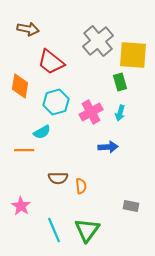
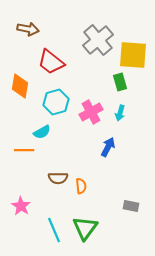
gray cross: moved 1 px up
blue arrow: rotated 60 degrees counterclockwise
green triangle: moved 2 px left, 2 px up
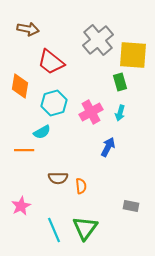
cyan hexagon: moved 2 px left, 1 px down
pink star: rotated 12 degrees clockwise
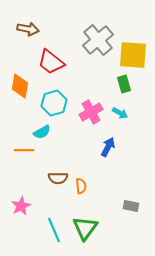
green rectangle: moved 4 px right, 2 px down
cyan arrow: rotated 77 degrees counterclockwise
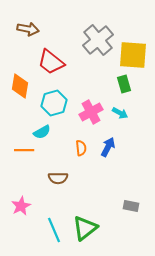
orange semicircle: moved 38 px up
green triangle: rotated 16 degrees clockwise
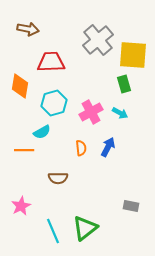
red trapezoid: rotated 140 degrees clockwise
cyan line: moved 1 px left, 1 px down
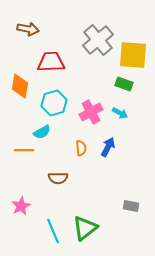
green rectangle: rotated 54 degrees counterclockwise
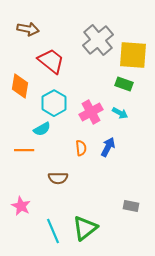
red trapezoid: moved 1 px up; rotated 40 degrees clockwise
cyan hexagon: rotated 15 degrees counterclockwise
cyan semicircle: moved 3 px up
pink star: rotated 18 degrees counterclockwise
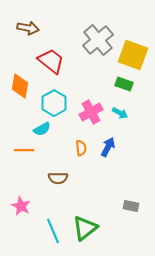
brown arrow: moved 1 px up
yellow square: rotated 16 degrees clockwise
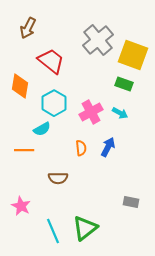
brown arrow: rotated 105 degrees clockwise
gray rectangle: moved 4 px up
